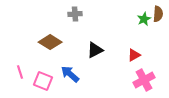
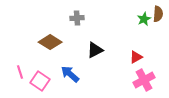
gray cross: moved 2 px right, 4 px down
red triangle: moved 2 px right, 2 px down
pink square: moved 3 px left; rotated 12 degrees clockwise
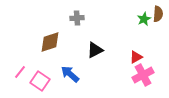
brown diamond: rotated 50 degrees counterclockwise
pink line: rotated 56 degrees clockwise
pink cross: moved 1 px left, 5 px up
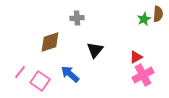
black triangle: rotated 24 degrees counterclockwise
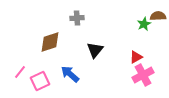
brown semicircle: moved 2 px down; rotated 98 degrees counterclockwise
green star: moved 5 px down
pink square: rotated 30 degrees clockwise
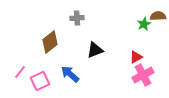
brown diamond: rotated 20 degrees counterclockwise
black triangle: rotated 30 degrees clockwise
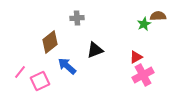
blue arrow: moved 3 px left, 8 px up
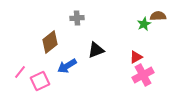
black triangle: moved 1 px right
blue arrow: rotated 72 degrees counterclockwise
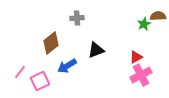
brown diamond: moved 1 px right, 1 px down
pink cross: moved 2 px left
